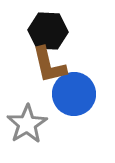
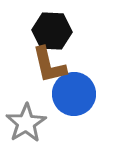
black hexagon: moved 4 px right
gray star: moved 1 px left, 1 px up
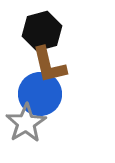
black hexagon: moved 10 px left; rotated 18 degrees counterclockwise
blue circle: moved 34 px left
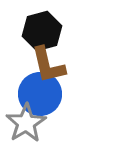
brown L-shape: moved 1 px left
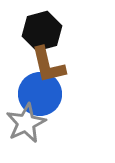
gray star: rotated 6 degrees clockwise
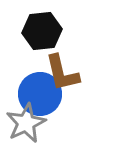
black hexagon: rotated 9 degrees clockwise
brown L-shape: moved 14 px right, 8 px down
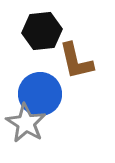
brown L-shape: moved 14 px right, 12 px up
gray star: rotated 15 degrees counterclockwise
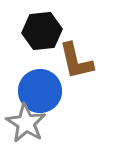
blue circle: moved 3 px up
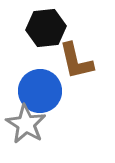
black hexagon: moved 4 px right, 3 px up
gray star: moved 1 px down
